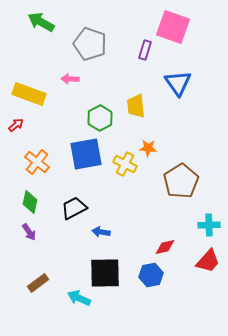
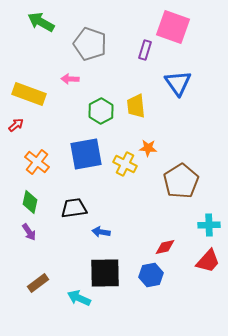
green hexagon: moved 1 px right, 7 px up
black trapezoid: rotated 20 degrees clockwise
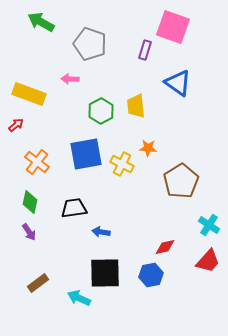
blue triangle: rotated 20 degrees counterclockwise
yellow cross: moved 3 px left
cyan cross: rotated 35 degrees clockwise
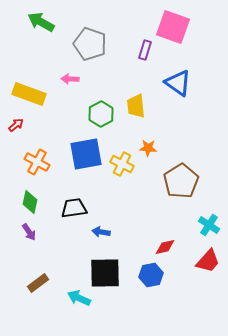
green hexagon: moved 3 px down
orange cross: rotated 10 degrees counterclockwise
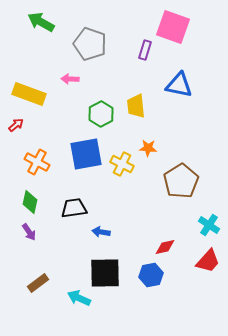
blue triangle: moved 1 px right, 2 px down; rotated 24 degrees counterclockwise
